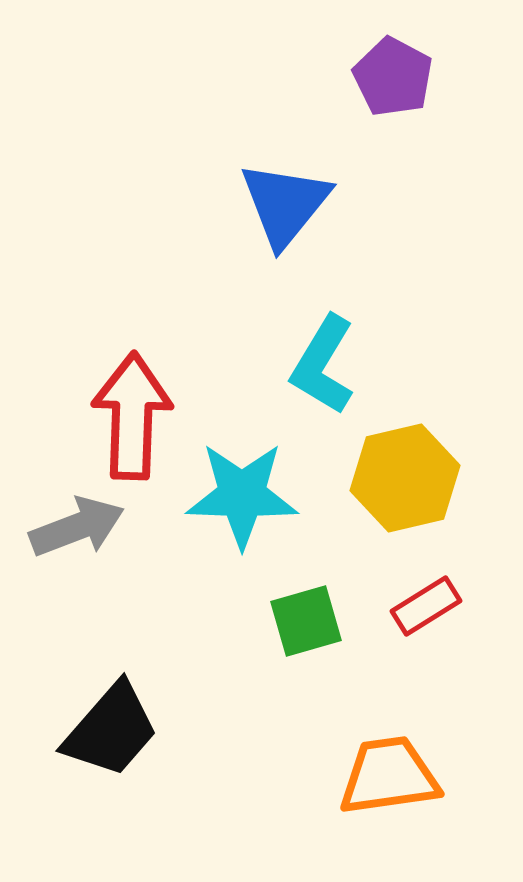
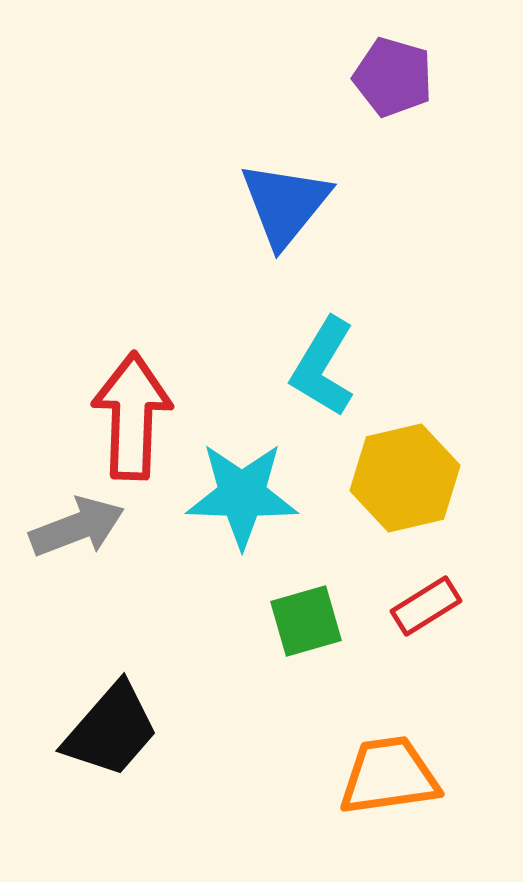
purple pentagon: rotated 12 degrees counterclockwise
cyan L-shape: moved 2 px down
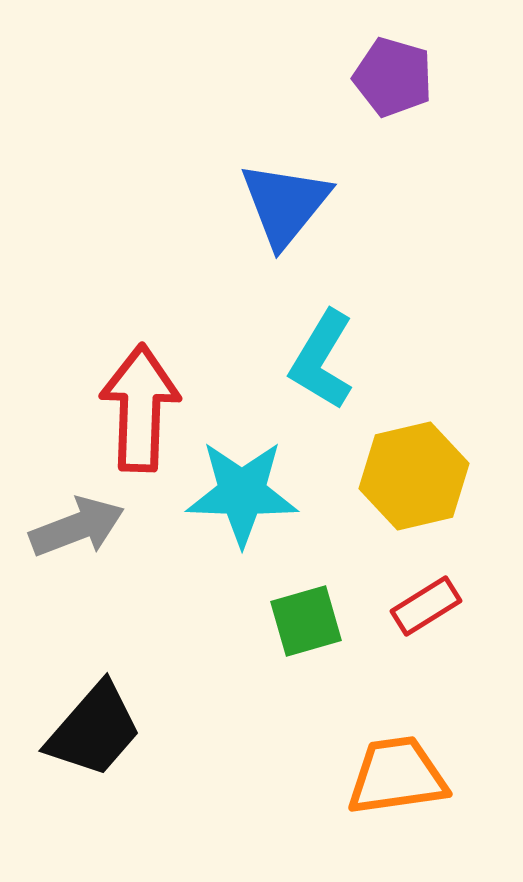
cyan L-shape: moved 1 px left, 7 px up
red arrow: moved 8 px right, 8 px up
yellow hexagon: moved 9 px right, 2 px up
cyan star: moved 2 px up
black trapezoid: moved 17 px left
orange trapezoid: moved 8 px right
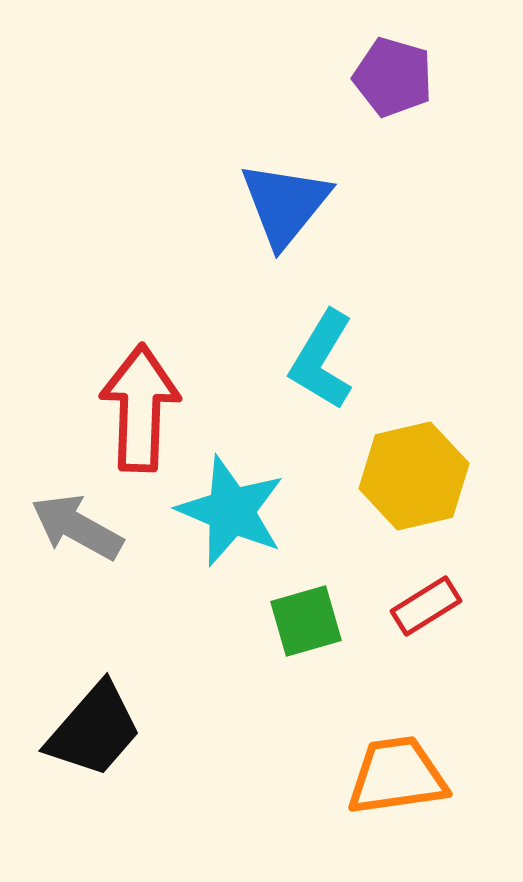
cyan star: moved 11 px left, 18 px down; rotated 21 degrees clockwise
gray arrow: rotated 130 degrees counterclockwise
